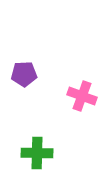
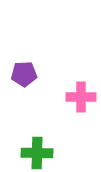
pink cross: moved 1 px left, 1 px down; rotated 20 degrees counterclockwise
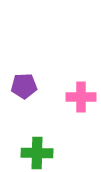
purple pentagon: moved 12 px down
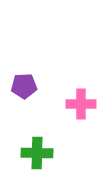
pink cross: moved 7 px down
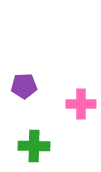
green cross: moved 3 px left, 7 px up
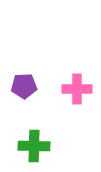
pink cross: moved 4 px left, 15 px up
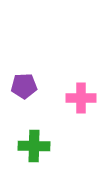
pink cross: moved 4 px right, 9 px down
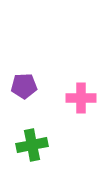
green cross: moved 2 px left, 1 px up; rotated 12 degrees counterclockwise
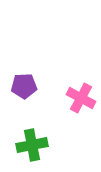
pink cross: rotated 28 degrees clockwise
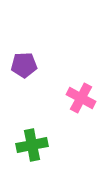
purple pentagon: moved 21 px up
